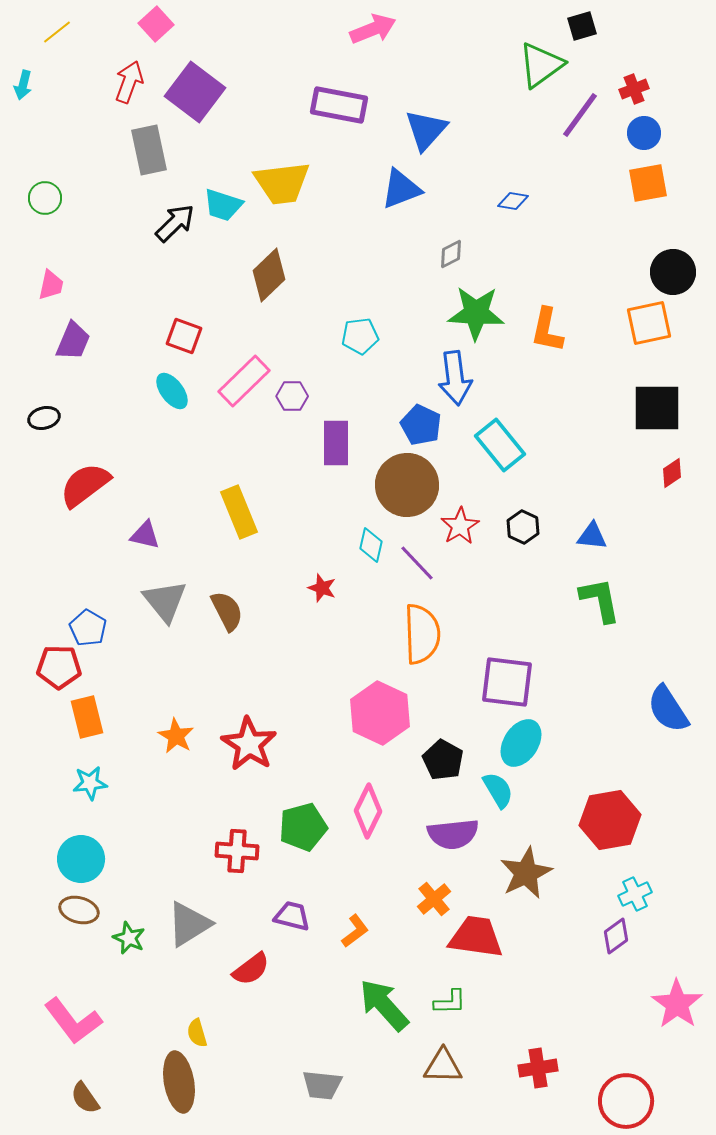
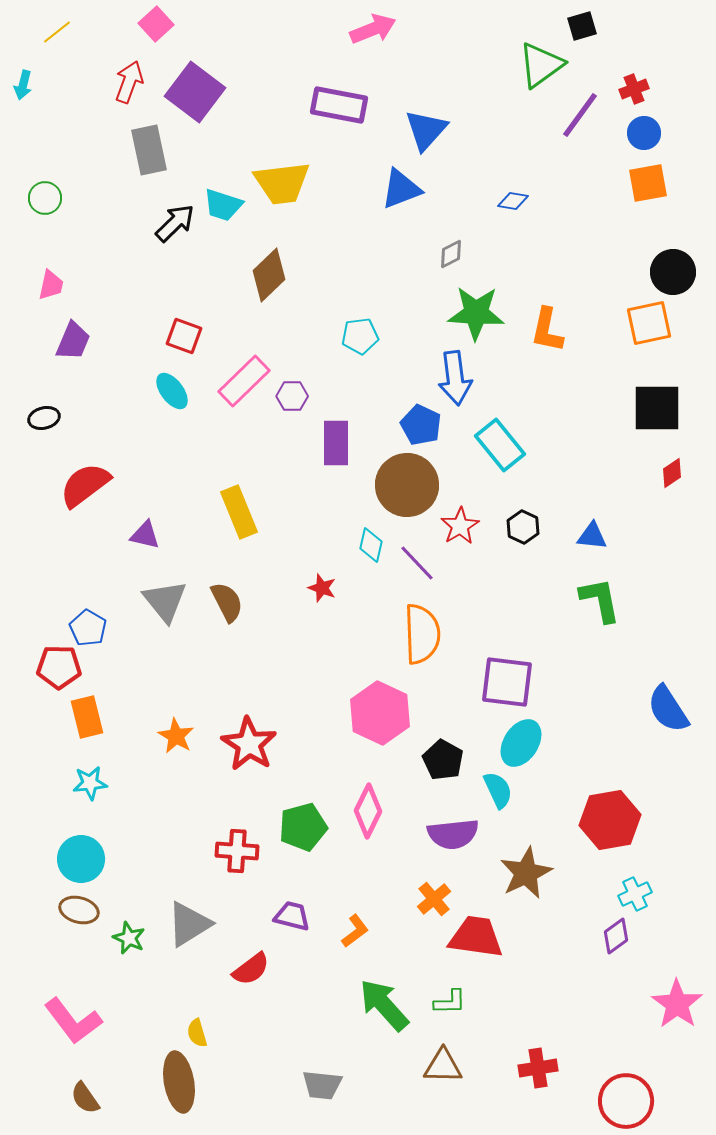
brown semicircle at (227, 611): moved 9 px up
cyan semicircle at (498, 790): rotated 6 degrees clockwise
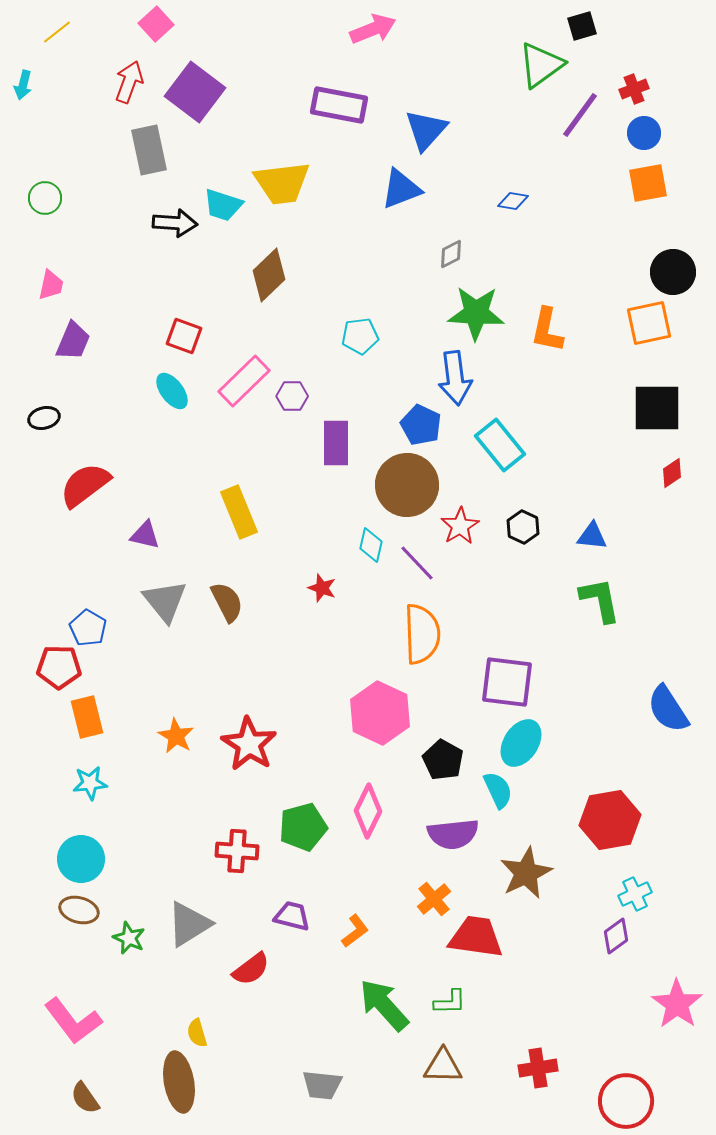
black arrow at (175, 223): rotated 48 degrees clockwise
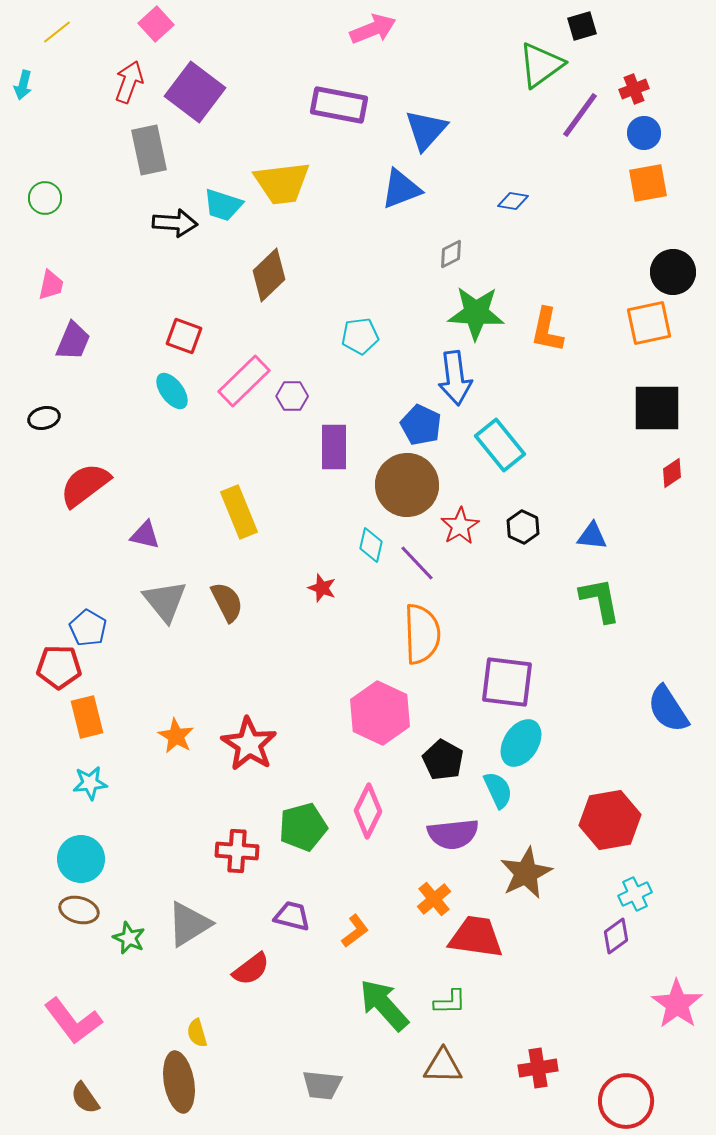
purple rectangle at (336, 443): moved 2 px left, 4 px down
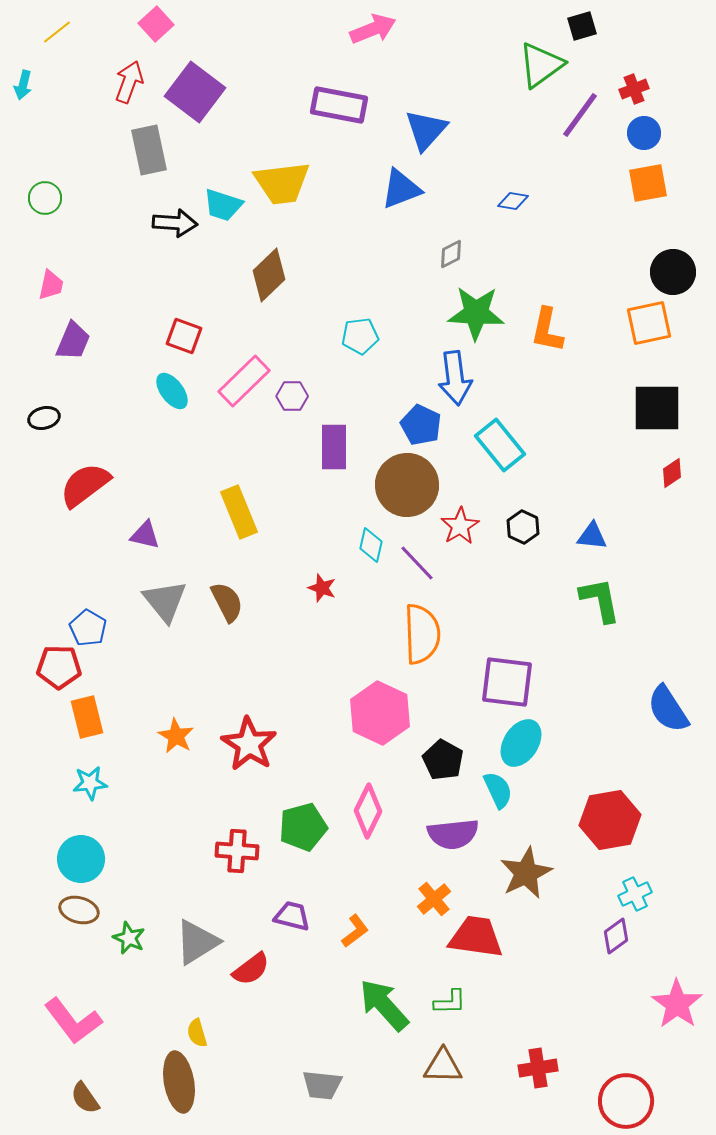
gray triangle at (189, 924): moved 8 px right, 18 px down
